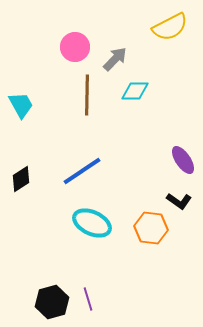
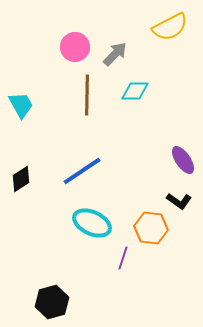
gray arrow: moved 5 px up
purple line: moved 35 px right, 41 px up; rotated 35 degrees clockwise
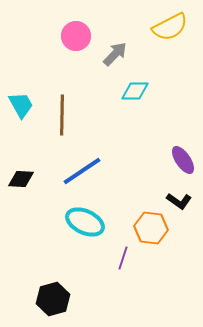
pink circle: moved 1 px right, 11 px up
brown line: moved 25 px left, 20 px down
black diamond: rotated 36 degrees clockwise
cyan ellipse: moved 7 px left, 1 px up
black hexagon: moved 1 px right, 3 px up
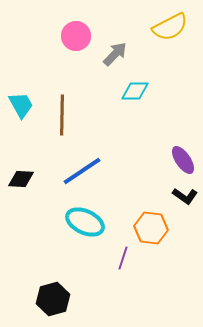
black L-shape: moved 6 px right, 5 px up
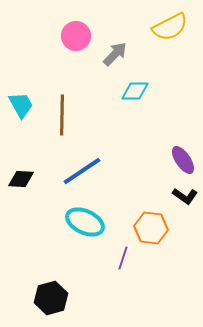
black hexagon: moved 2 px left, 1 px up
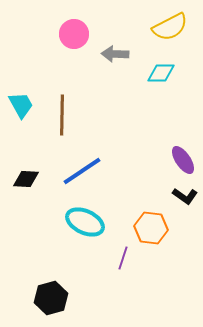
pink circle: moved 2 px left, 2 px up
gray arrow: rotated 132 degrees counterclockwise
cyan diamond: moved 26 px right, 18 px up
black diamond: moved 5 px right
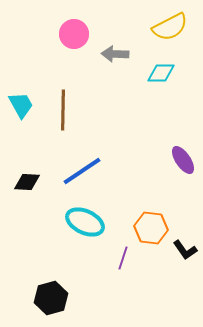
brown line: moved 1 px right, 5 px up
black diamond: moved 1 px right, 3 px down
black L-shape: moved 54 px down; rotated 20 degrees clockwise
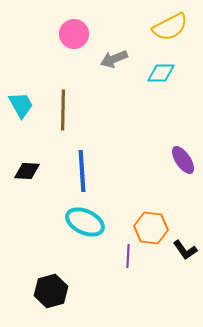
gray arrow: moved 1 px left, 5 px down; rotated 24 degrees counterclockwise
blue line: rotated 60 degrees counterclockwise
black diamond: moved 11 px up
purple line: moved 5 px right, 2 px up; rotated 15 degrees counterclockwise
black hexagon: moved 7 px up
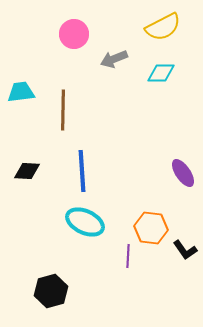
yellow semicircle: moved 7 px left
cyan trapezoid: moved 13 px up; rotated 68 degrees counterclockwise
purple ellipse: moved 13 px down
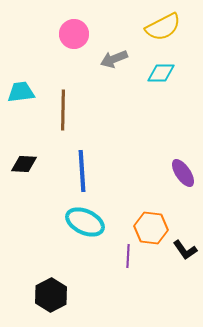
black diamond: moved 3 px left, 7 px up
black hexagon: moved 4 px down; rotated 12 degrees counterclockwise
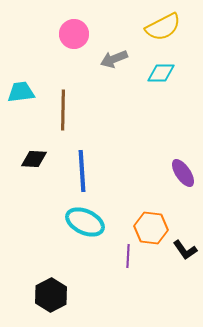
black diamond: moved 10 px right, 5 px up
